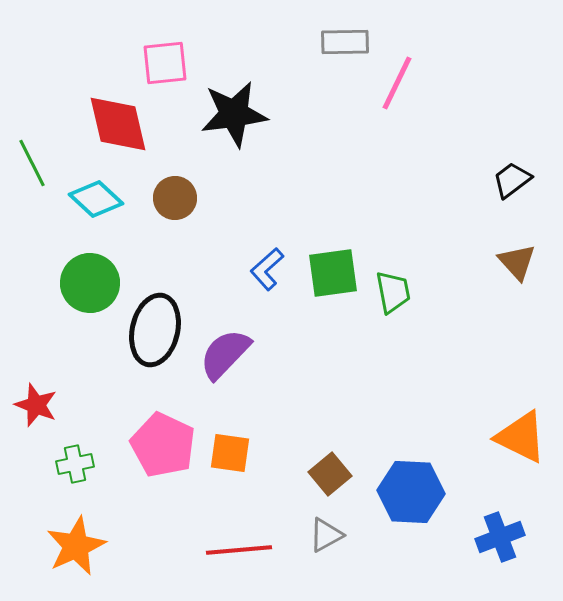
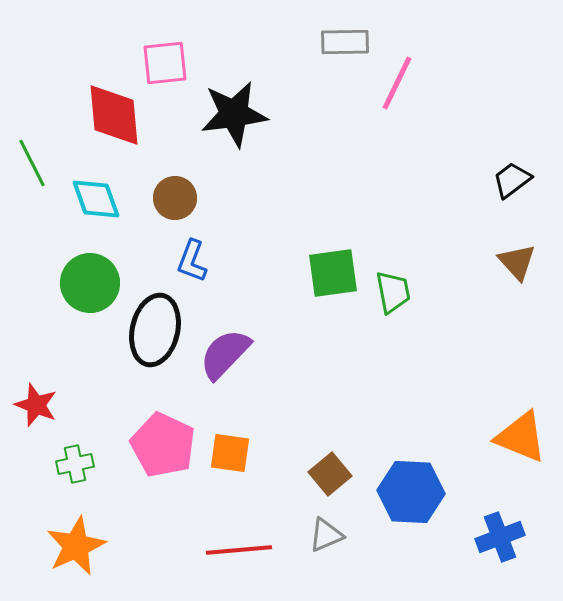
red diamond: moved 4 px left, 9 px up; rotated 8 degrees clockwise
cyan diamond: rotated 28 degrees clockwise
blue L-shape: moved 75 px left, 8 px up; rotated 27 degrees counterclockwise
orange triangle: rotated 4 degrees counterclockwise
gray triangle: rotated 6 degrees clockwise
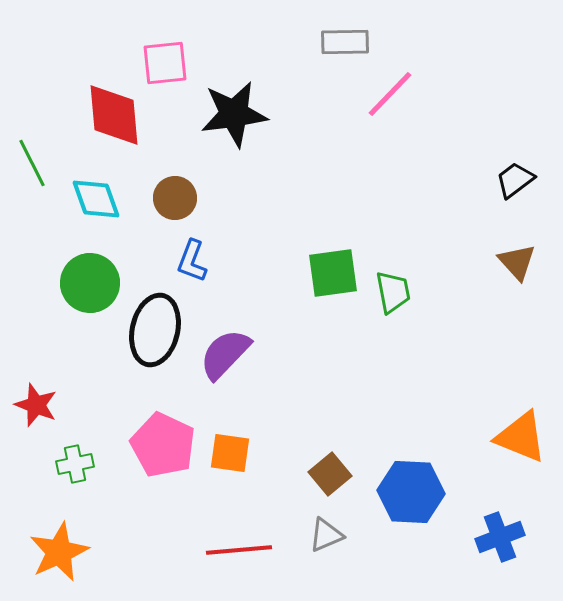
pink line: moved 7 px left, 11 px down; rotated 18 degrees clockwise
black trapezoid: moved 3 px right
orange star: moved 17 px left, 6 px down
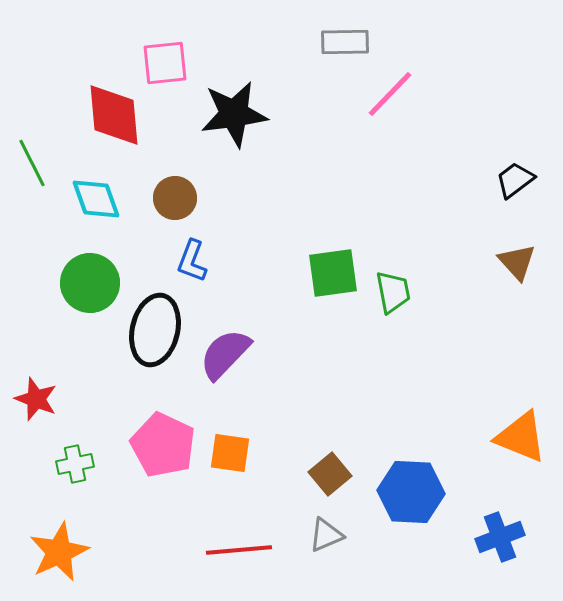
red star: moved 6 px up
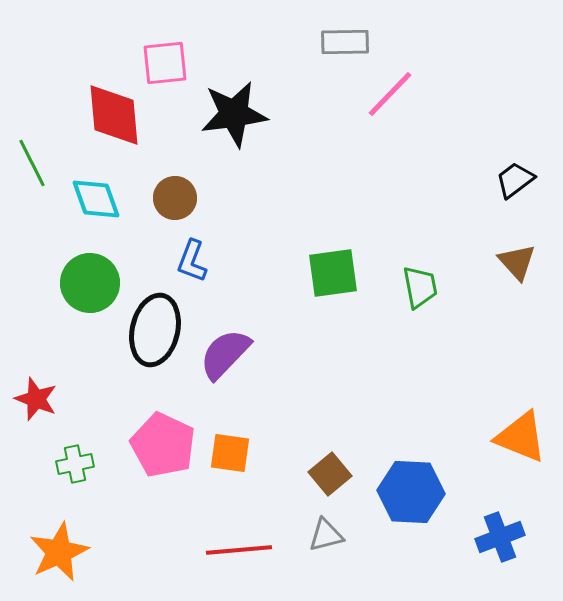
green trapezoid: moved 27 px right, 5 px up
gray triangle: rotated 9 degrees clockwise
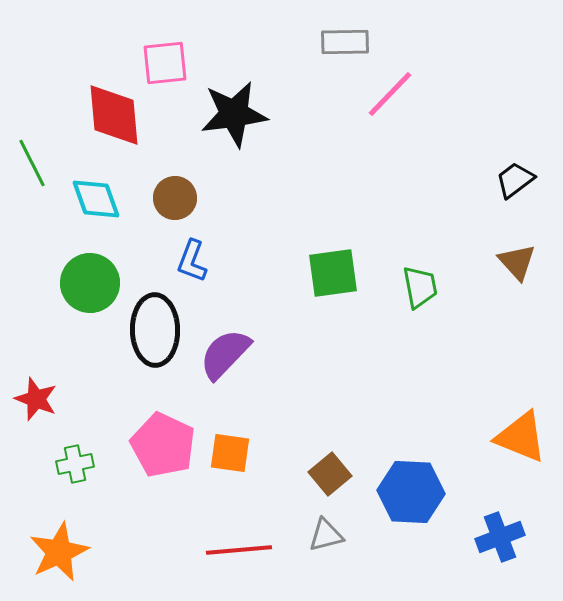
black ellipse: rotated 14 degrees counterclockwise
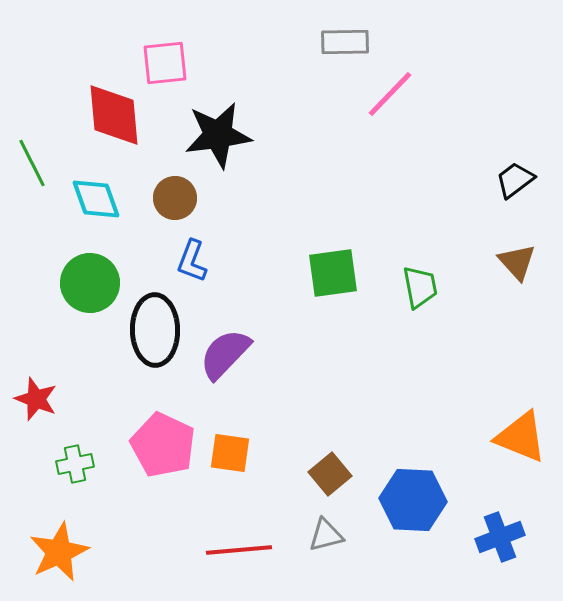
black star: moved 16 px left, 21 px down
blue hexagon: moved 2 px right, 8 px down
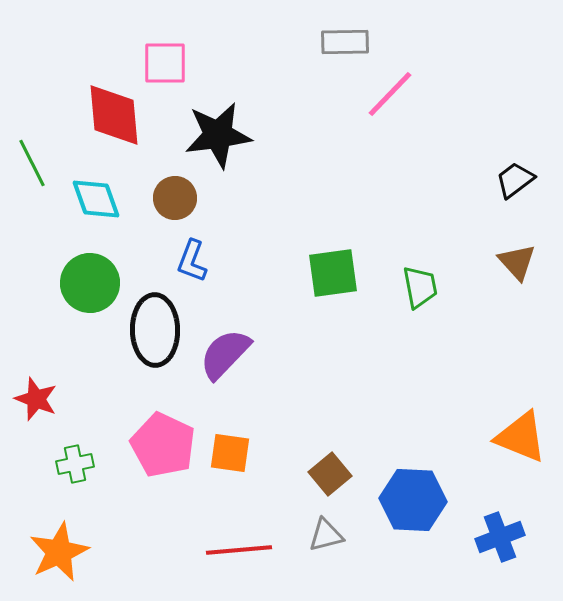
pink square: rotated 6 degrees clockwise
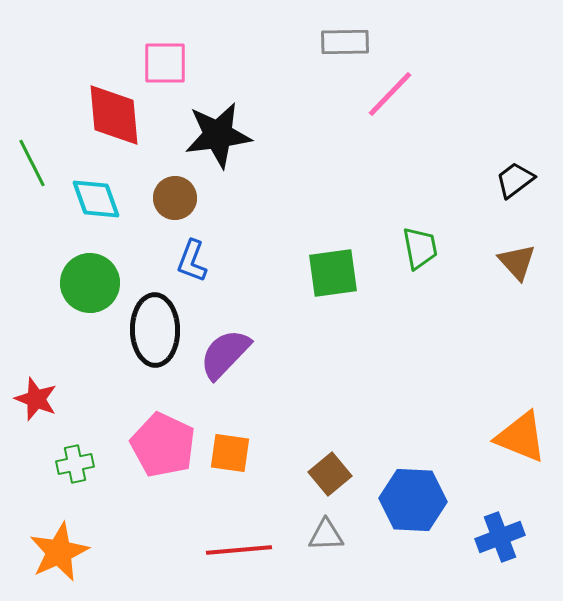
green trapezoid: moved 39 px up
gray triangle: rotated 12 degrees clockwise
